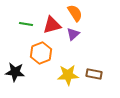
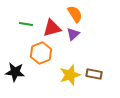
orange semicircle: moved 1 px down
red triangle: moved 3 px down
yellow star: moved 2 px right; rotated 15 degrees counterclockwise
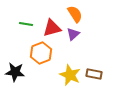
yellow star: rotated 30 degrees counterclockwise
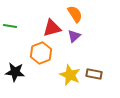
green line: moved 16 px left, 2 px down
purple triangle: moved 1 px right, 2 px down
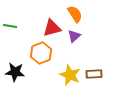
brown rectangle: rotated 14 degrees counterclockwise
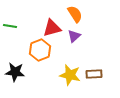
orange hexagon: moved 1 px left, 3 px up
yellow star: rotated 10 degrees counterclockwise
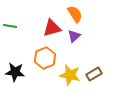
orange hexagon: moved 5 px right, 8 px down
brown rectangle: rotated 28 degrees counterclockwise
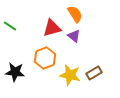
green line: rotated 24 degrees clockwise
purple triangle: rotated 40 degrees counterclockwise
brown rectangle: moved 1 px up
